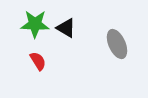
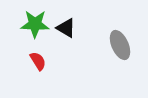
gray ellipse: moved 3 px right, 1 px down
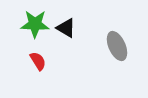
gray ellipse: moved 3 px left, 1 px down
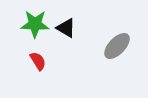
gray ellipse: rotated 68 degrees clockwise
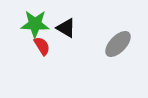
gray ellipse: moved 1 px right, 2 px up
red semicircle: moved 4 px right, 15 px up
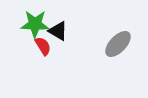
black triangle: moved 8 px left, 3 px down
red semicircle: moved 1 px right
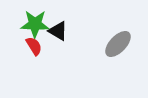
red semicircle: moved 9 px left
